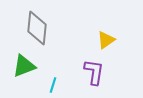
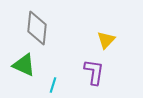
yellow triangle: rotated 12 degrees counterclockwise
green triangle: moved 1 px up; rotated 45 degrees clockwise
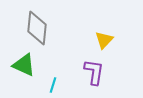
yellow triangle: moved 2 px left
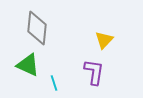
green triangle: moved 4 px right
cyan line: moved 1 px right, 2 px up; rotated 35 degrees counterclockwise
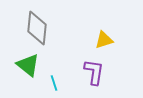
yellow triangle: rotated 30 degrees clockwise
green triangle: rotated 15 degrees clockwise
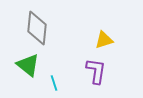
purple L-shape: moved 2 px right, 1 px up
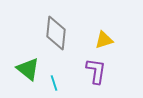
gray diamond: moved 19 px right, 5 px down
green triangle: moved 4 px down
